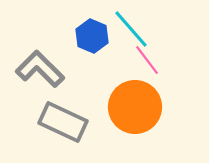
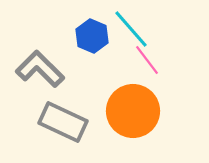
orange circle: moved 2 px left, 4 px down
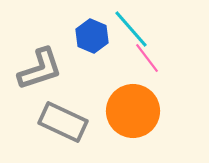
pink line: moved 2 px up
gray L-shape: rotated 117 degrees clockwise
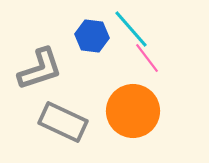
blue hexagon: rotated 16 degrees counterclockwise
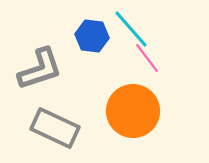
gray rectangle: moved 8 px left, 6 px down
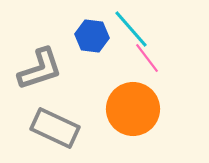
orange circle: moved 2 px up
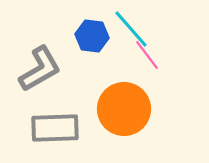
pink line: moved 3 px up
gray L-shape: rotated 12 degrees counterclockwise
orange circle: moved 9 px left
gray rectangle: rotated 27 degrees counterclockwise
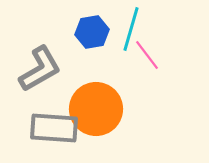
cyan line: rotated 57 degrees clockwise
blue hexagon: moved 4 px up; rotated 16 degrees counterclockwise
orange circle: moved 28 px left
gray rectangle: moved 1 px left; rotated 6 degrees clockwise
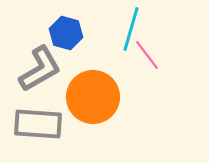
blue hexagon: moved 26 px left, 1 px down; rotated 24 degrees clockwise
orange circle: moved 3 px left, 12 px up
gray rectangle: moved 16 px left, 4 px up
